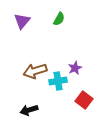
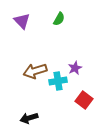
purple triangle: rotated 24 degrees counterclockwise
black arrow: moved 8 px down
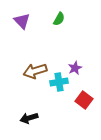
cyan cross: moved 1 px right, 1 px down
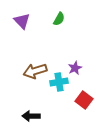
black arrow: moved 2 px right, 2 px up; rotated 18 degrees clockwise
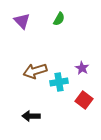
purple star: moved 7 px right; rotated 16 degrees counterclockwise
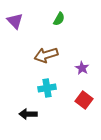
purple triangle: moved 7 px left
brown arrow: moved 11 px right, 16 px up
cyan cross: moved 12 px left, 6 px down
black arrow: moved 3 px left, 2 px up
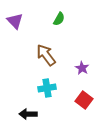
brown arrow: rotated 70 degrees clockwise
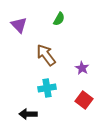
purple triangle: moved 4 px right, 4 px down
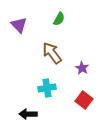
brown arrow: moved 6 px right, 2 px up
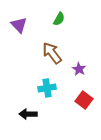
purple star: moved 3 px left, 1 px down
